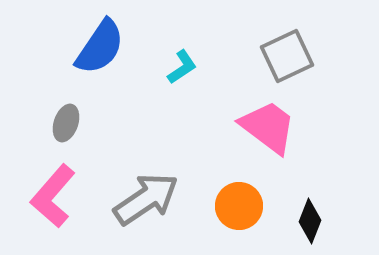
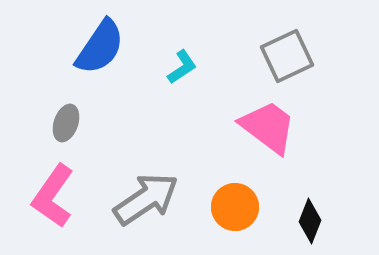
pink L-shape: rotated 6 degrees counterclockwise
orange circle: moved 4 px left, 1 px down
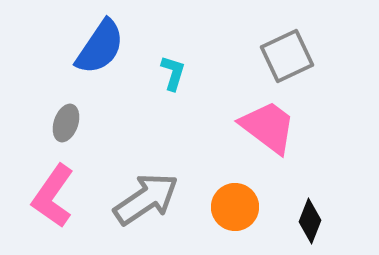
cyan L-shape: moved 9 px left, 6 px down; rotated 39 degrees counterclockwise
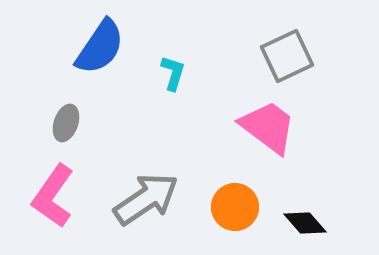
black diamond: moved 5 px left, 2 px down; rotated 63 degrees counterclockwise
